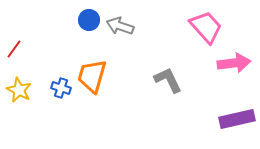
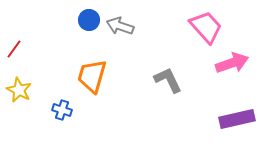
pink arrow: moved 2 px left; rotated 12 degrees counterclockwise
blue cross: moved 1 px right, 22 px down
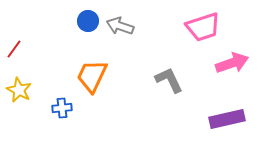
blue circle: moved 1 px left, 1 px down
pink trapezoid: moved 3 px left; rotated 114 degrees clockwise
orange trapezoid: rotated 9 degrees clockwise
gray L-shape: moved 1 px right
blue cross: moved 2 px up; rotated 24 degrees counterclockwise
purple rectangle: moved 10 px left
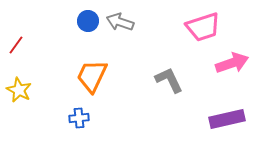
gray arrow: moved 4 px up
red line: moved 2 px right, 4 px up
blue cross: moved 17 px right, 10 px down
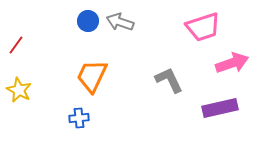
purple rectangle: moved 7 px left, 11 px up
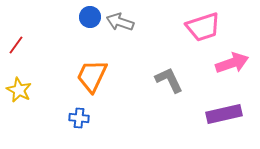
blue circle: moved 2 px right, 4 px up
purple rectangle: moved 4 px right, 6 px down
blue cross: rotated 12 degrees clockwise
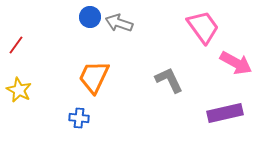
gray arrow: moved 1 px left, 1 px down
pink trapezoid: rotated 108 degrees counterclockwise
pink arrow: moved 4 px right; rotated 48 degrees clockwise
orange trapezoid: moved 2 px right, 1 px down
purple rectangle: moved 1 px right, 1 px up
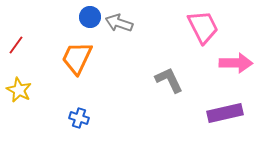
pink trapezoid: rotated 9 degrees clockwise
pink arrow: rotated 28 degrees counterclockwise
orange trapezoid: moved 17 px left, 19 px up
blue cross: rotated 12 degrees clockwise
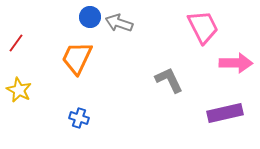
red line: moved 2 px up
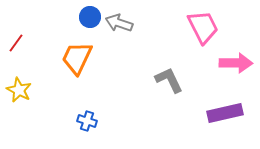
blue cross: moved 8 px right, 3 px down
